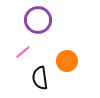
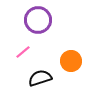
orange circle: moved 4 px right
black semicircle: rotated 80 degrees clockwise
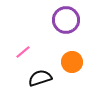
purple circle: moved 28 px right
orange circle: moved 1 px right, 1 px down
